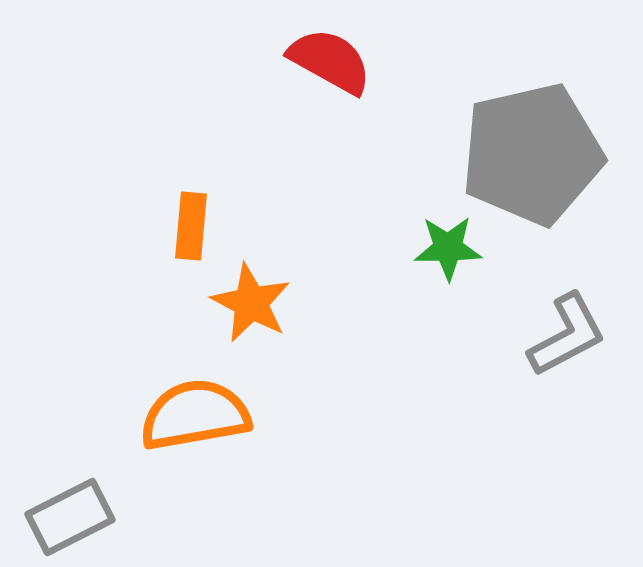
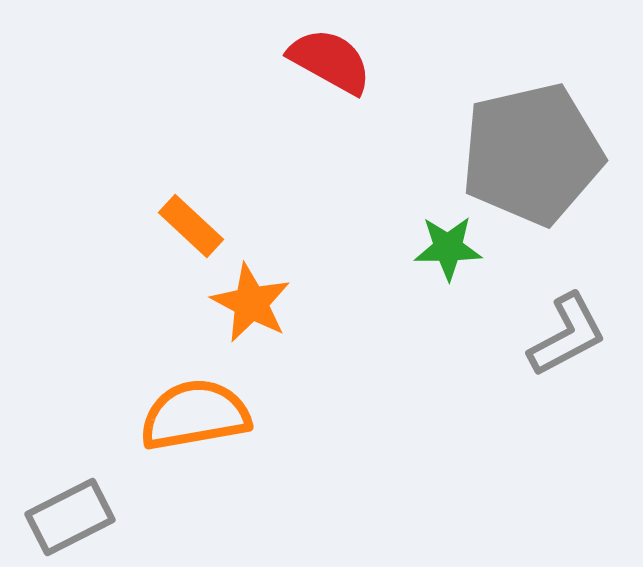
orange rectangle: rotated 52 degrees counterclockwise
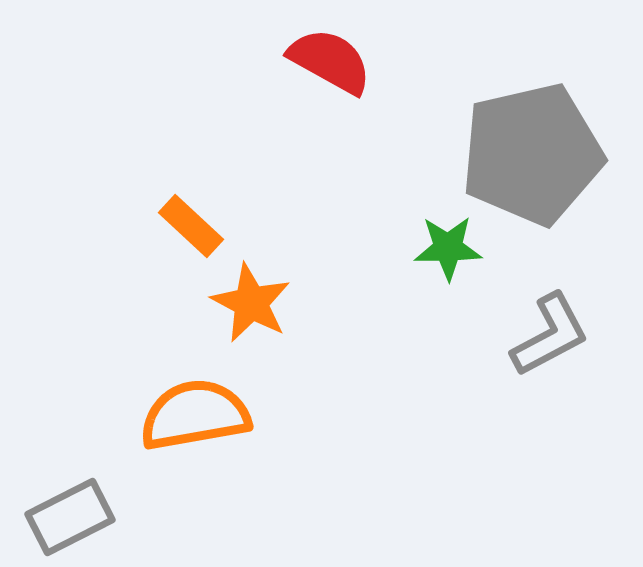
gray L-shape: moved 17 px left
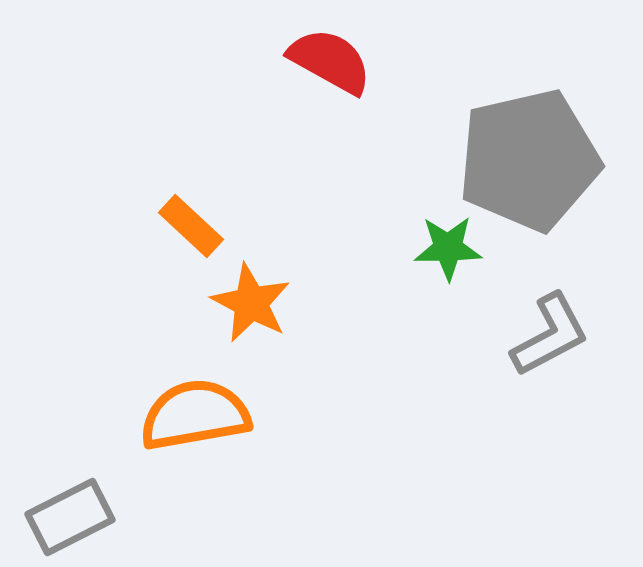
gray pentagon: moved 3 px left, 6 px down
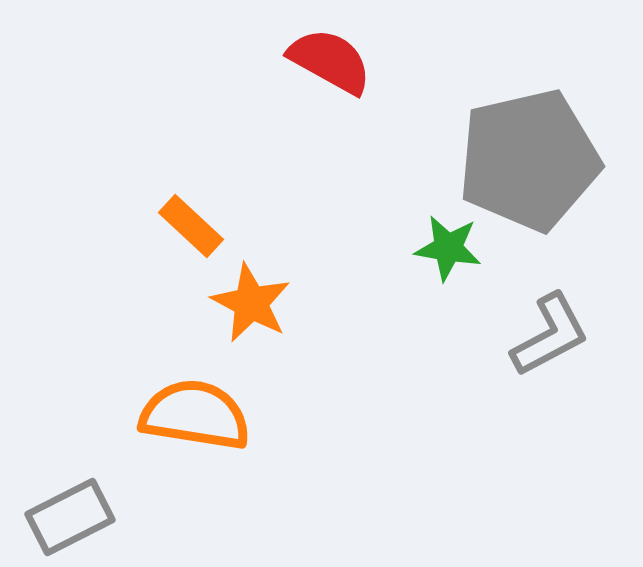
green star: rotated 10 degrees clockwise
orange semicircle: rotated 19 degrees clockwise
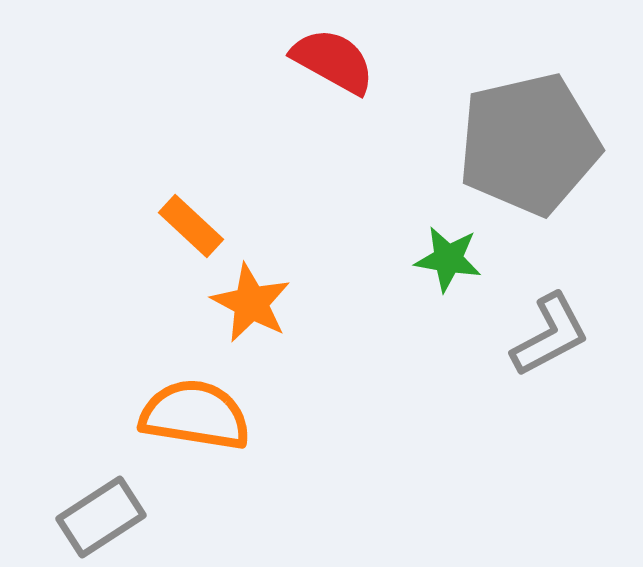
red semicircle: moved 3 px right
gray pentagon: moved 16 px up
green star: moved 11 px down
gray rectangle: moved 31 px right; rotated 6 degrees counterclockwise
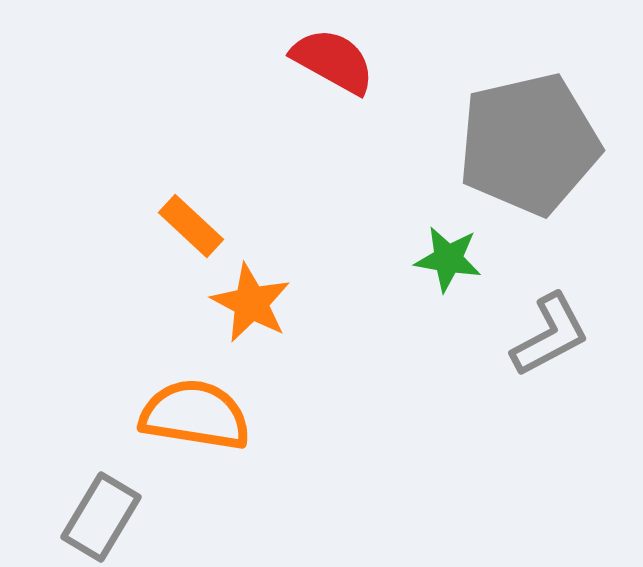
gray rectangle: rotated 26 degrees counterclockwise
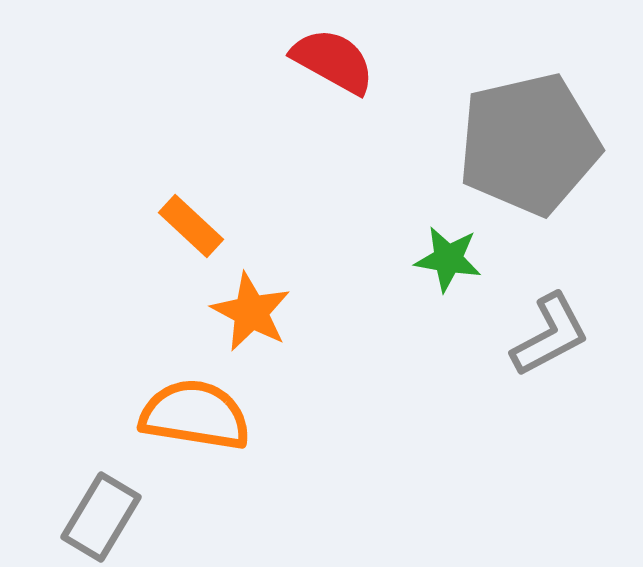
orange star: moved 9 px down
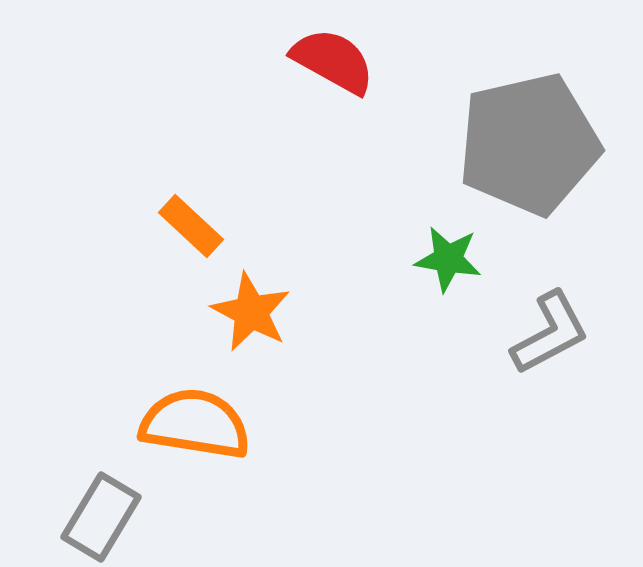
gray L-shape: moved 2 px up
orange semicircle: moved 9 px down
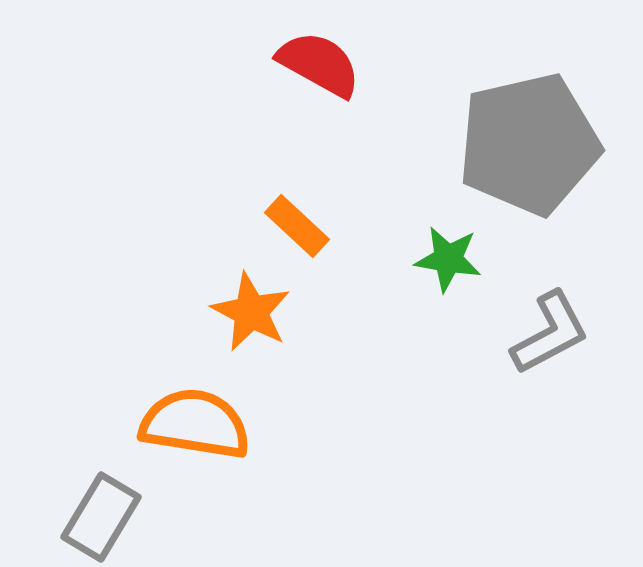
red semicircle: moved 14 px left, 3 px down
orange rectangle: moved 106 px right
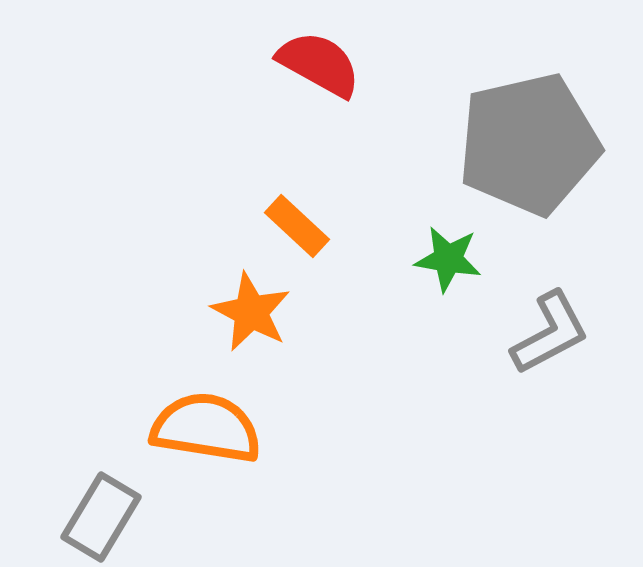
orange semicircle: moved 11 px right, 4 px down
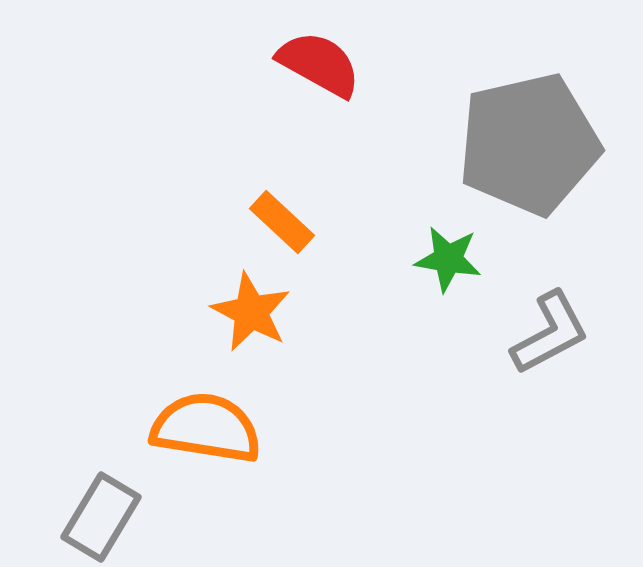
orange rectangle: moved 15 px left, 4 px up
